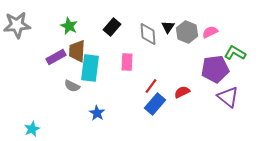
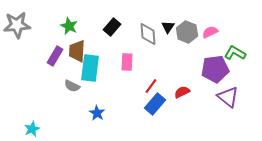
purple rectangle: moved 1 px left, 1 px up; rotated 30 degrees counterclockwise
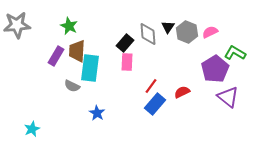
black rectangle: moved 13 px right, 16 px down
purple rectangle: moved 1 px right
purple pentagon: rotated 24 degrees counterclockwise
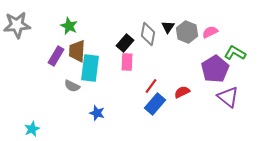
gray diamond: rotated 15 degrees clockwise
blue star: rotated 14 degrees counterclockwise
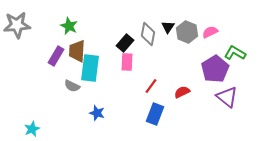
purple triangle: moved 1 px left
blue rectangle: moved 10 px down; rotated 20 degrees counterclockwise
